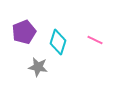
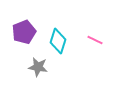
cyan diamond: moved 1 px up
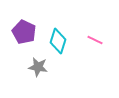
purple pentagon: rotated 25 degrees counterclockwise
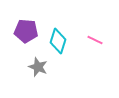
purple pentagon: moved 2 px right, 1 px up; rotated 20 degrees counterclockwise
gray star: rotated 12 degrees clockwise
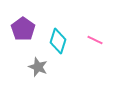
purple pentagon: moved 3 px left, 2 px up; rotated 30 degrees clockwise
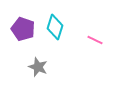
purple pentagon: rotated 15 degrees counterclockwise
cyan diamond: moved 3 px left, 14 px up
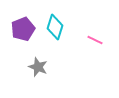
purple pentagon: rotated 30 degrees clockwise
